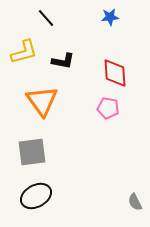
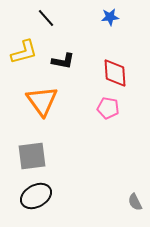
gray square: moved 4 px down
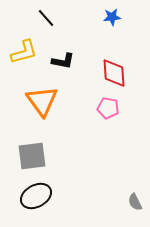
blue star: moved 2 px right
red diamond: moved 1 px left
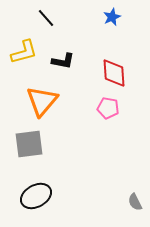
blue star: rotated 18 degrees counterclockwise
orange triangle: rotated 16 degrees clockwise
gray square: moved 3 px left, 12 px up
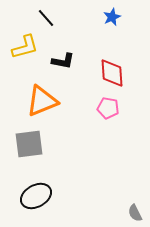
yellow L-shape: moved 1 px right, 5 px up
red diamond: moved 2 px left
orange triangle: rotated 28 degrees clockwise
gray semicircle: moved 11 px down
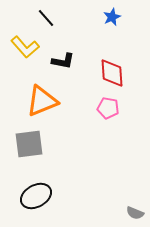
yellow L-shape: rotated 64 degrees clockwise
gray semicircle: rotated 42 degrees counterclockwise
